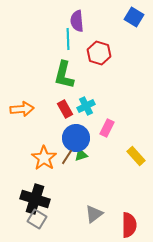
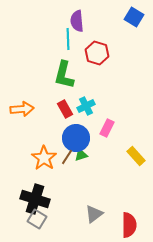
red hexagon: moved 2 px left
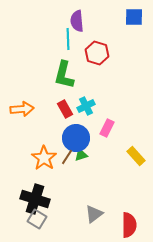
blue square: rotated 30 degrees counterclockwise
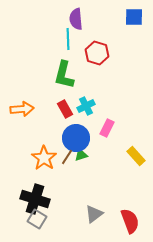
purple semicircle: moved 1 px left, 2 px up
red semicircle: moved 1 px right, 4 px up; rotated 20 degrees counterclockwise
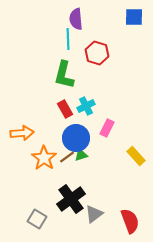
orange arrow: moved 24 px down
brown line: rotated 21 degrees clockwise
black cross: moved 36 px right; rotated 36 degrees clockwise
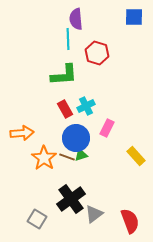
green L-shape: rotated 108 degrees counterclockwise
brown line: rotated 56 degrees clockwise
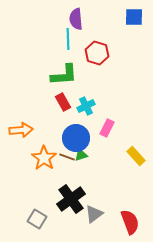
red rectangle: moved 2 px left, 7 px up
orange arrow: moved 1 px left, 3 px up
red semicircle: moved 1 px down
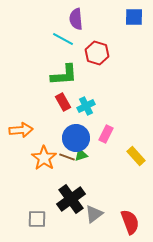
cyan line: moved 5 px left; rotated 60 degrees counterclockwise
pink rectangle: moved 1 px left, 6 px down
gray square: rotated 30 degrees counterclockwise
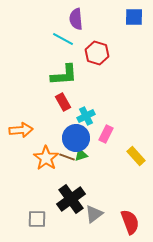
cyan cross: moved 10 px down
orange star: moved 2 px right
